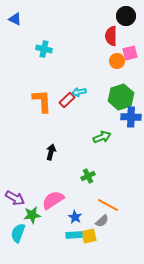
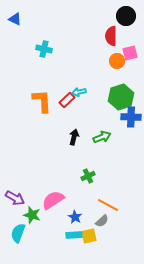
black arrow: moved 23 px right, 15 px up
green star: rotated 24 degrees clockwise
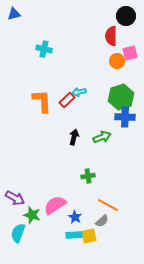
blue triangle: moved 1 px left, 5 px up; rotated 40 degrees counterclockwise
blue cross: moved 6 px left
green cross: rotated 16 degrees clockwise
pink semicircle: moved 2 px right, 5 px down
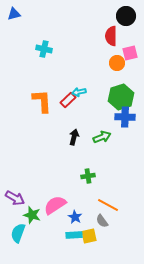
orange circle: moved 2 px down
red rectangle: moved 1 px right
gray semicircle: rotated 96 degrees clockwise
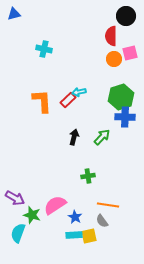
orange circle: moved 3 px left, 4 px up
green arrow: rotated 24 degrees counterclockwise
orange line: rotated 20 degrees counterclockwise
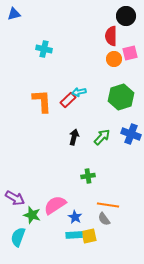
blue cross: moved 6 px right, 17 px down; rotated 18 degrees clockwise
gray semicircle: moved 2 px right, 2 px up
cyan semicircle: moved 4 px down
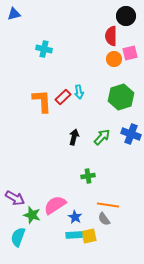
cyan arrow: rotated 88 degrees counterclockwise
red rectangle: moved 5 px left, 3 px up
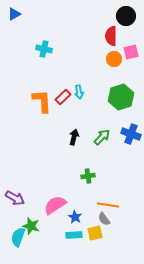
blue triangle: rotated 16 degrees counterclockwise
pink square: moved 1 px right, 1 px up
green star: moved 1 px left, 11 px down
yellow square: moved 6 px right, 3 px up
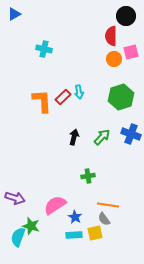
purple arrow: rotated 12 degrees counterclockwise
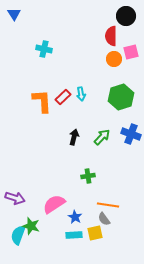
blue triangle: rotated 32 degrees counterclockwise
cyan arrow: moved 2 px right, 2 px down
pink semicircle: moved 1 px left, 1 px up
cyan semicircle: moved 2 px up
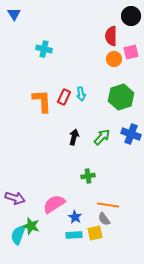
black circle: moved 5 px right
red rectangle: moved 1 px right; rotated 21 degrees counterclockwise
